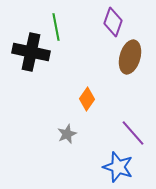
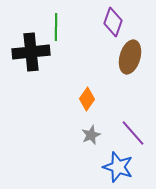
green line: rotated 12 degrees clockwise
black cross: rotated 18 degrees counterclockwise
gray star: moved 24 px right, 1 px down
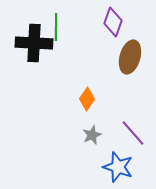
black cross: moved 3 px right, 9 px up; rotated 9 degrees clockwise
gray star: moved 1 px right
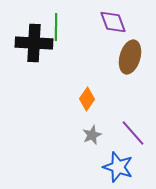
purple diamond: rotated 40 degrees counterclockwise
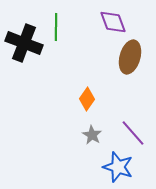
black cross: moved 10 px left; rotated 18 degrees clockwise
gray star: rotated 18 degrees counterclockwise
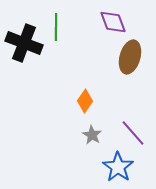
orange diamond: moved 2 px left, 2 px down
blue star: rotated 16 degrees clockwise
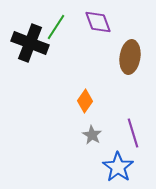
purple diamond: moved 15 px left
green line: rotated 32 degrees clockwise
black cross: moved 6 px right
brown ellipse: rotated 8 degrees counterclockwise
purple line: rotated 24 degrees clockwise
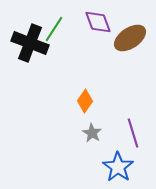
green line: moved 2 px left, 2 px down
brown ellipse: moved 19 px up; rotated 48 degrees clockwise
gray star: moved 2 px up
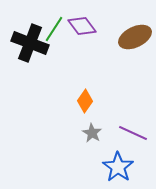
purple diamond: moved 16 px left, 4 px down; rotated 16 degrees counterclockwise
brown ellipse: moved 5 px right, 1 px up; rotated 8 degrees clockwise
purple line: rotated 48 degrees counterclockwise
